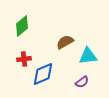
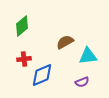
blue diamond: moved 1 px left, 1 px down
purple semicircle: rotated 16 degrees clockwise
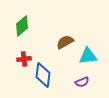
blue diamond: moved 1 px right; rotated 60 degrees counterclockwise
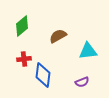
brown semicircle: moved 7 px left, 6 px up
cyan triangle: moved 5 px up
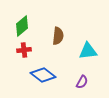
brown semicircle: rotated 126 degrees clockwise
red cross: moved 9 px up
blue diamond: rotated 60 degrees counterclockwise
purple semicircle: rotated 40 degrees counterclockwise
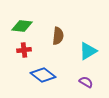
green diamond: rotated 45 degrees clockwise
cyan triangle: rotated 24 degrees counterclockwise
purple semicircle: moved 4 px right; rotated 88 degrees counterclockwise
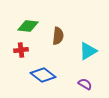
green diamond: moved 6 px right
red cross: moved 3 px left
purple semicircle: moved 1 px left, 2 px down
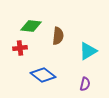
green diamond: moved 3 px right
red cross: moved 1 px left, 2 px up
purple semicircle: rotated 72 degrees clockwise
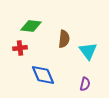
brown semicircle: moved 6 px right, 3 px down
cyan triangle: rotated 36 degrees counterclockwise
blue diamond: rotated 30 degrees clockwise
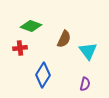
green diamond: rotated 15 degrees clockwise
brown semicircle: rotated 18 degrees clockwise
blue diamond: rotated 55 degrees clockwise
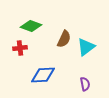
cyan triangle: moved 2 px left, 4 px up; rotated 30 degrees clockwise
blue diamond: rotated 55 degrees clockwise
purple semicircle: rotated 24 degrees counterclockwise
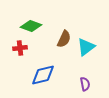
blue diamond: rotated 10 degrees counterclockwise
